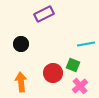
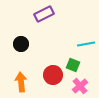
red circle: moved 2 px down
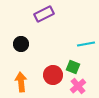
green square: moved 2 px down
pink cross: moved 2 px left
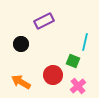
purple rectangle: moved 7 px down
cyan line: moved 1 px left, 2 px up; rotated 66 degrees counterclockwise
green square: moved 6 px up
orange arrow: rotated 54 degrees counterclockwise
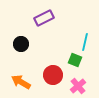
purple rectangle: moved 3 px up
green square: moved 2 px right, 1 px up
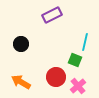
purple rectangle: moved 8 px right, 3 px up
red circle: moved 3 px right, 2 px down
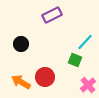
cyan line: rotated 30 degrees clockwise
red circle: moved 11 px left
pink cross: moved 10 px right, 1 px up
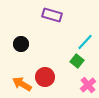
purple rectangle: rotated 42 degrees clockwise
green square: moved 2 px right, 1 px down; rotated 16 degrees clockwise
orange arrow: moved 1 px right, 2 px down
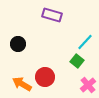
black circle: moved 3 px left
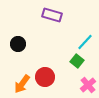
orange arrow: rotated 84 degrees counterclockwise
